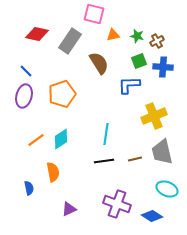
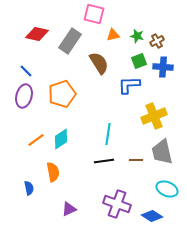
cyan line: moved 2 px right
brown line: moved 1 px right, 1 px down; rotated 16 degrees clockwise
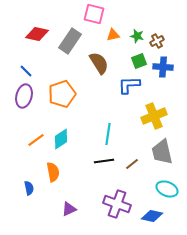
brown line: moved 4 px left, 4 px down; rotated 40 degrees counterclockwise
blue diamond: rotated 20 degrees counterclockwise
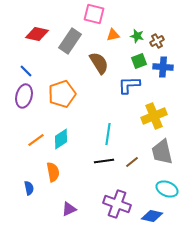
brown line: moved 2 px up
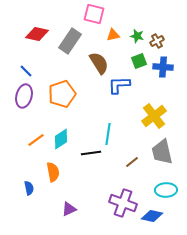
blue L-shape: moved 10 px left
yellow cross: rotated 15 degrees counterclockwise
black line: moved 13 px left, 8 px up
cyan ellipse: moved 1 px left, 1 px down; rotated 25 degrees counterclockwise
purple cross: moved 6 px right, 1 px up
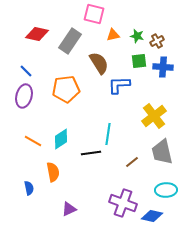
green square: rotated 14 degrees clockwise
orange pentagon: moved 4 px right, 5 px up; rotated 12 degrees clockwise
orange line: moved 3 px left, 1 px down; rotated 66 degrees clockwise
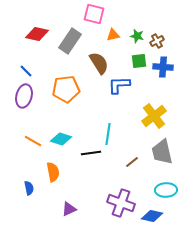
cyan diamond: rotated 50 degrees clockwise
purple cross: moved 2 px left
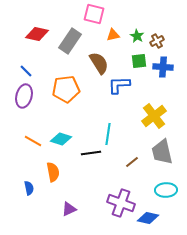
green star: rotated 16 degrees clockwise
blue diamond: moved 4 px left, 2 px down
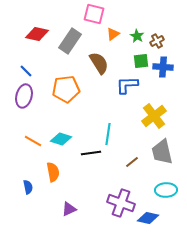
orange triangle: moved 1 px up; rotated 24 degrees counterclockwise
green square: moved 2 px right
blue L-shape: moved 8 px right
blue semicircle: moved 1 px left, 1 px up
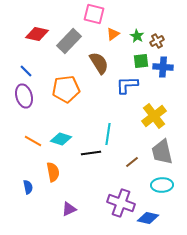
gray rectangle: moved 1 px left; rotated 10 degrees clockwise
purple ellipse: rotated 30 degrees counterclockwise
cyan ellipse: moved 4 px left, 5 px up
